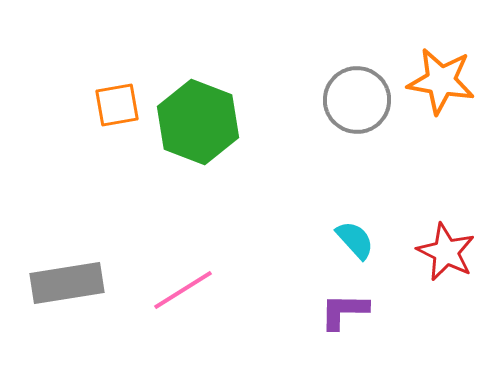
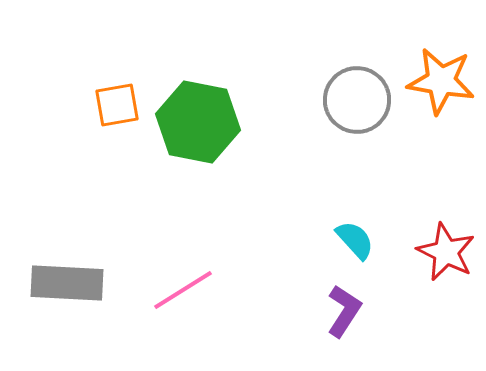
green hexagon: rotated 10 degrees counterclockwise
gray rectangle: rotated 12 degrees clockwise
purple L-shape: rotated 122 degrees clockwise
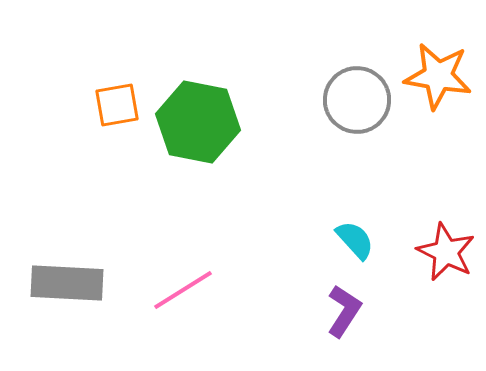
orange star: moved 3 px left, 5 px up
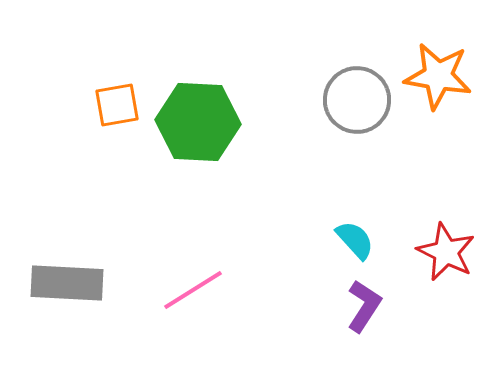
green hexagon: rotated 8 degrees counterclockwise
pink line: moved 10 px right
purple L-shape: moved 20 px right, 5 px up
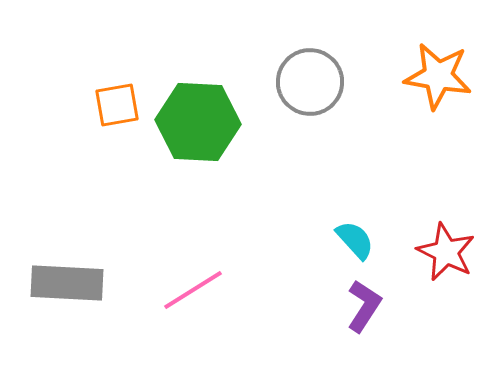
gray circle: moved 47 px left, 18 px up
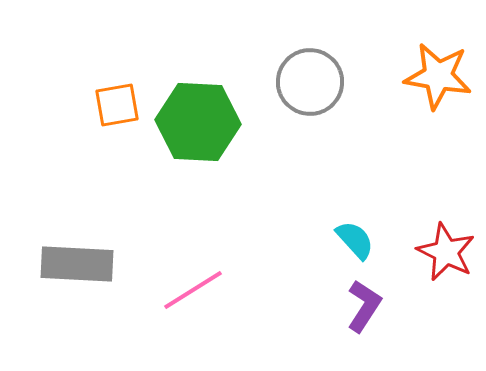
gray rectangle: moved 10 px right, 19 px up
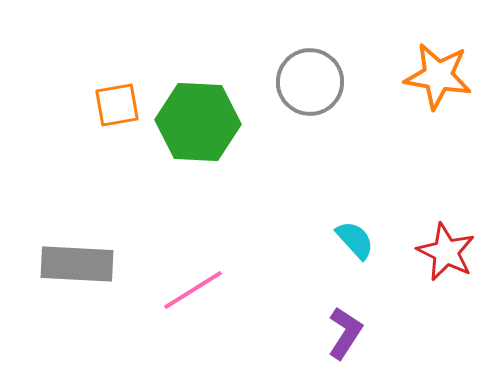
purple L-shape: moved 19 px left, 27 px down
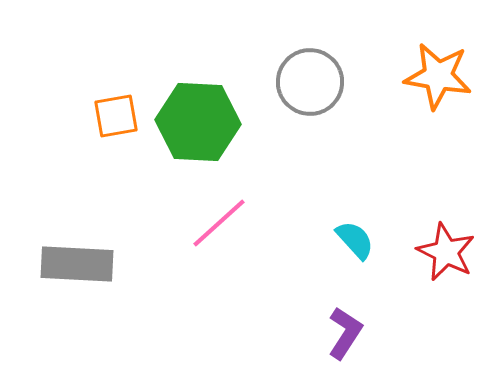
orange square: moved 1 px left, 11 px down
pink line: moved 26 px right, 67 px up; rotated 10 degrees counterclockwise
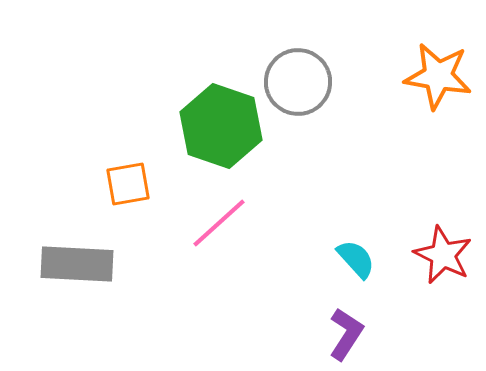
gray circle: moved 12 px left
orange square: moved 12 px right, 68 px down
green hexagon: moved 23 px right, 4 px down; rotated 16 degrees clockwise
cyan semicircle: moved 1 px right, 19 px down
red star: moved 3 px left, 3 px down
purple L-shape: moved 1 px right, 1 px down
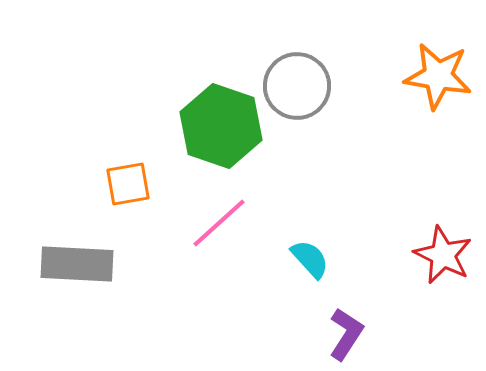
gray circle: moved 1 px left, 4 px down
cyan semicircle: moved 46 px left
